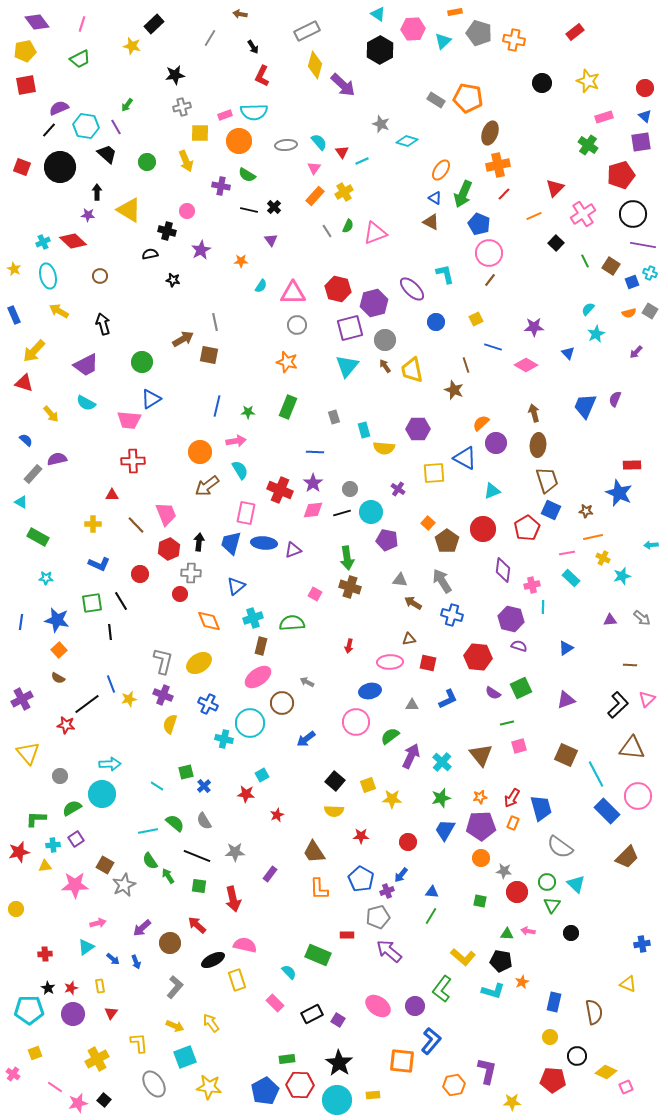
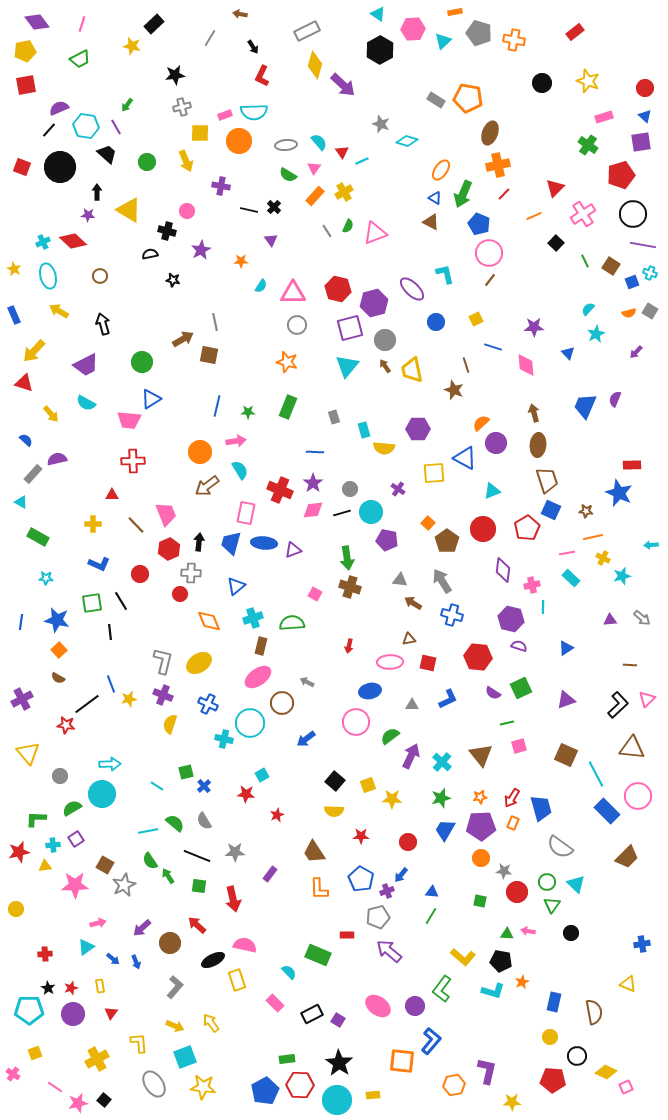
green semicircle at (247, 175): moved 41 px right
pink diamond at (526, 365): rotated 55 degrees clockwise
yellow star at (209, 1087): moved 6 px left
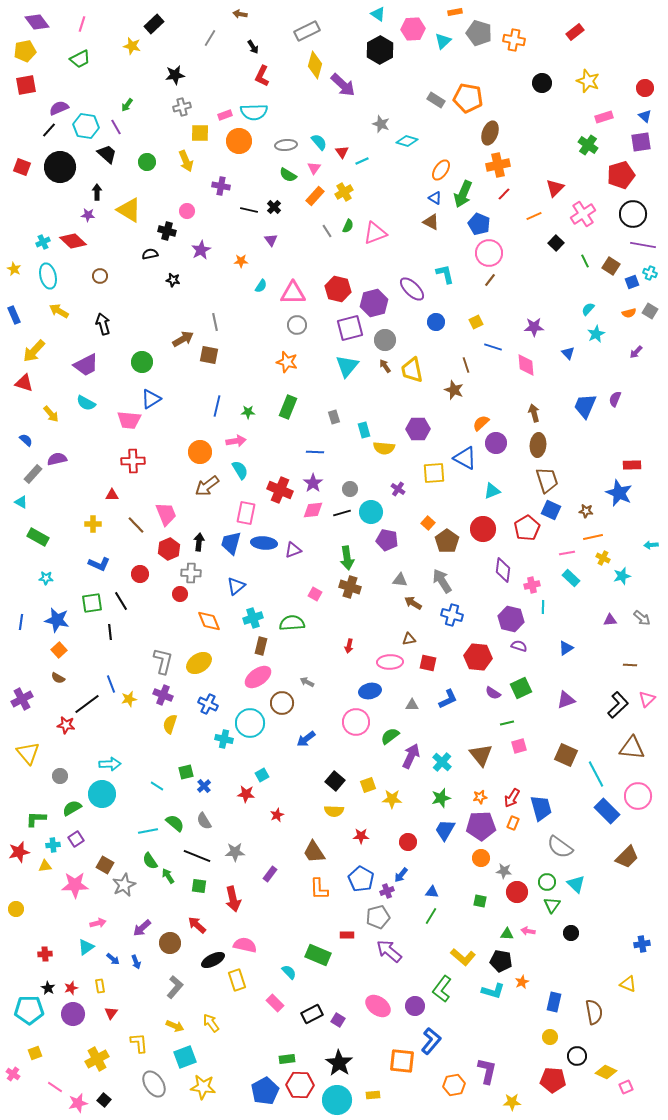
yellow square at (476, 319): moved 3 px down
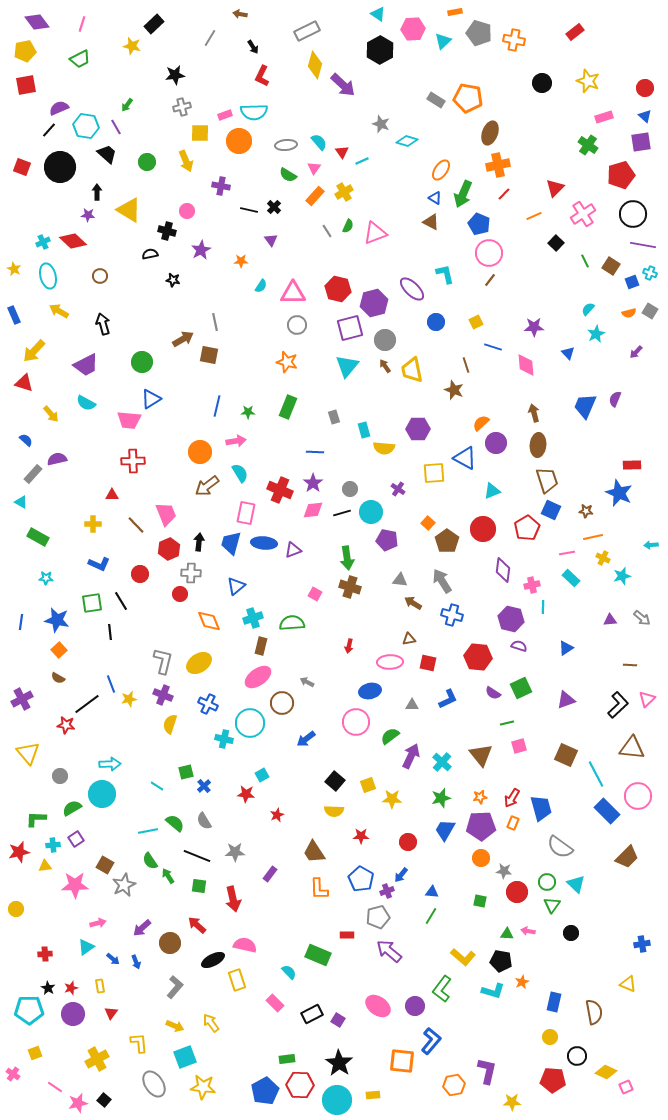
cyan semicircle at (240, 470): moved 3 px down
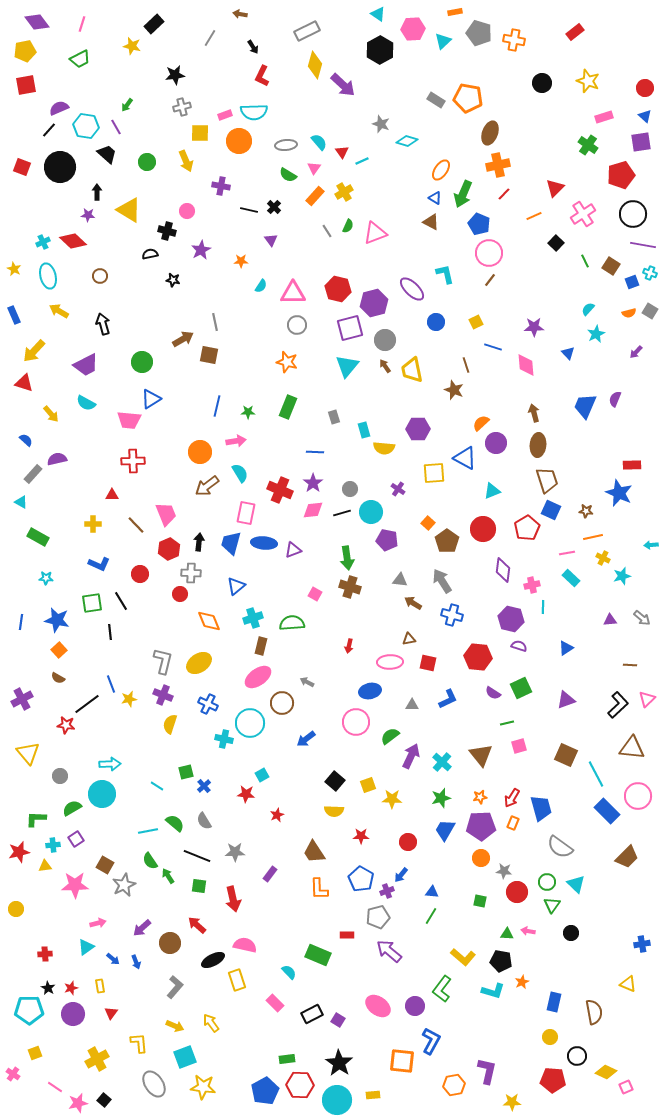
blue L-shape at (431, 1041): rotated 12 degrees counterclockwise
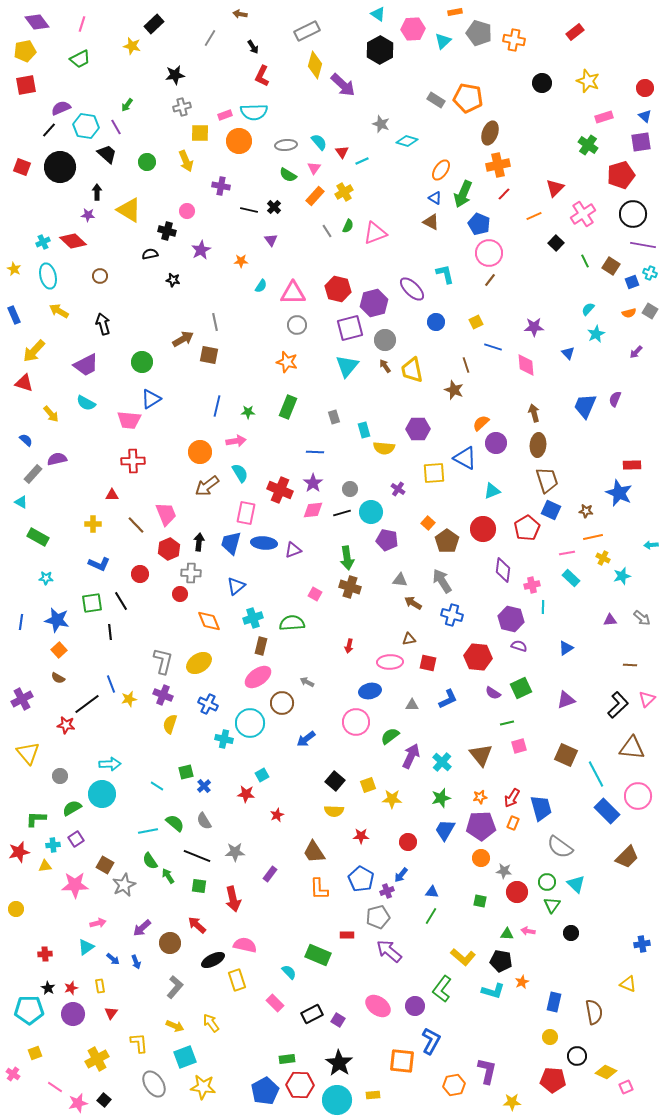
purple semicircle at (59, 108): moved 2 px right
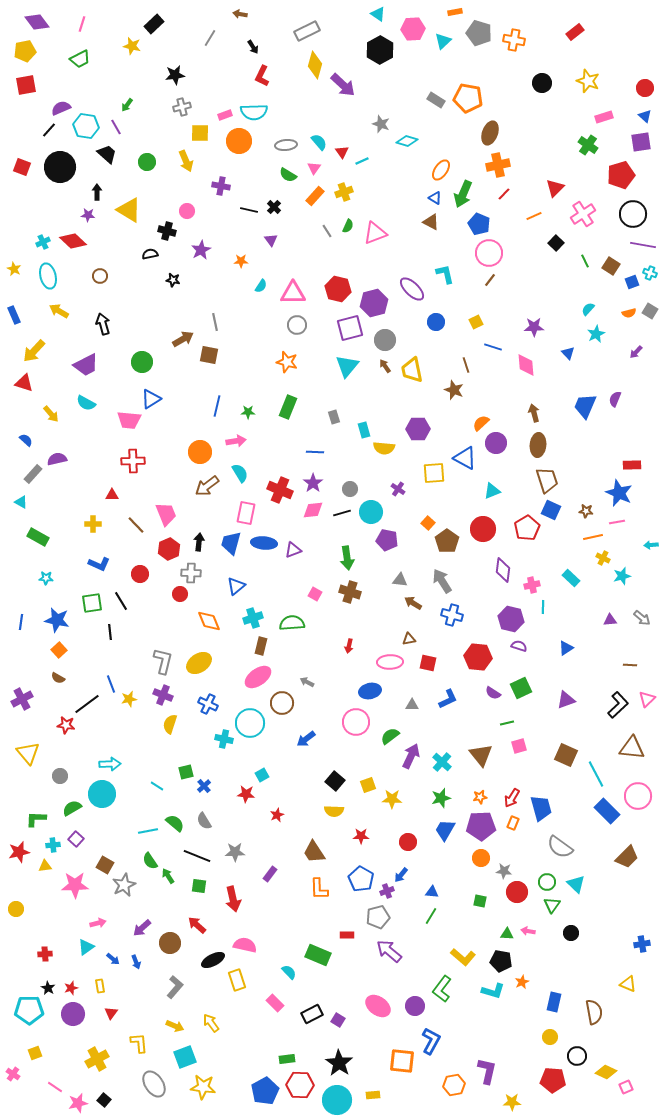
yellow cross at (344, 192): rotated 12 degrees clockwise
pink line at (567, 553): moved 50 px right, 31 px up
brown cross at (350, 587): moved 5 px down
purple square at (76, 839): rotated 14 degrees counterclockwise
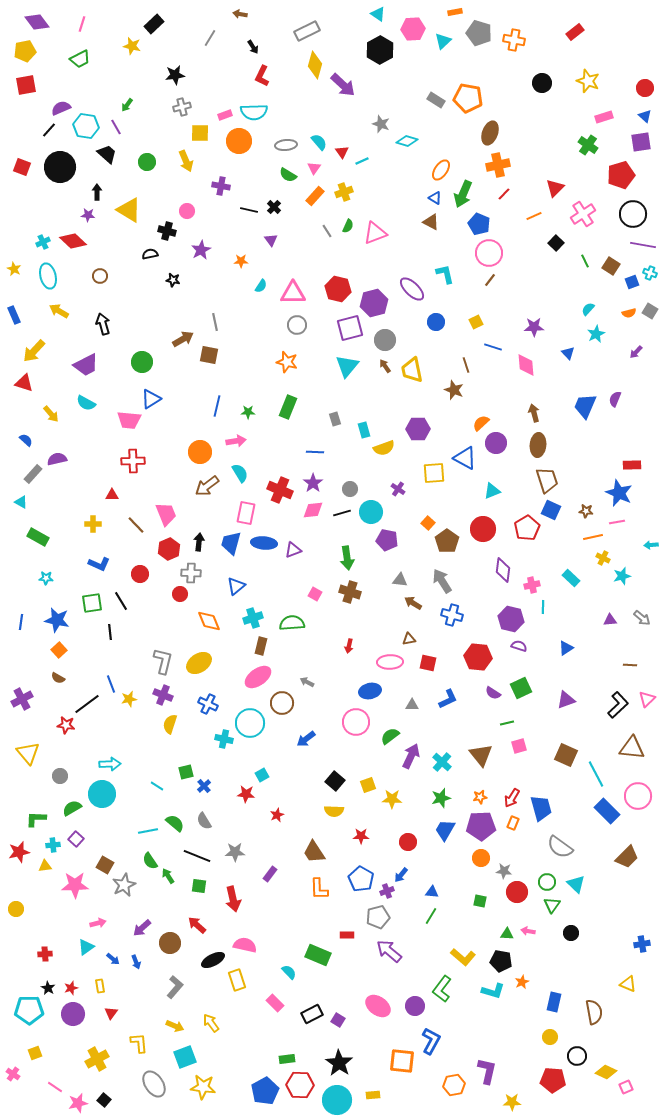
gray rectangle at (334, 417): moved 1 px right, 2 px down
yellow semicircle at (384, 448): rotated 25 degrees counterclockwise
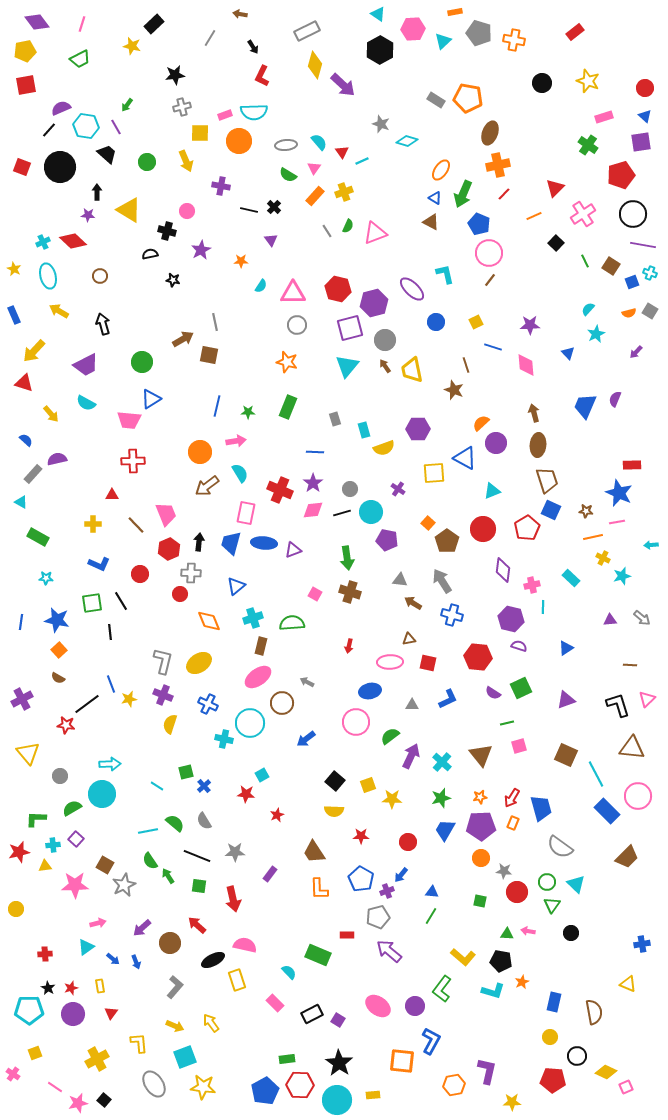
purple star at (534, 327): moved 4 px left, 2 px up
black L-shape at (618, 705): rotated 64 degrees counterclockwise
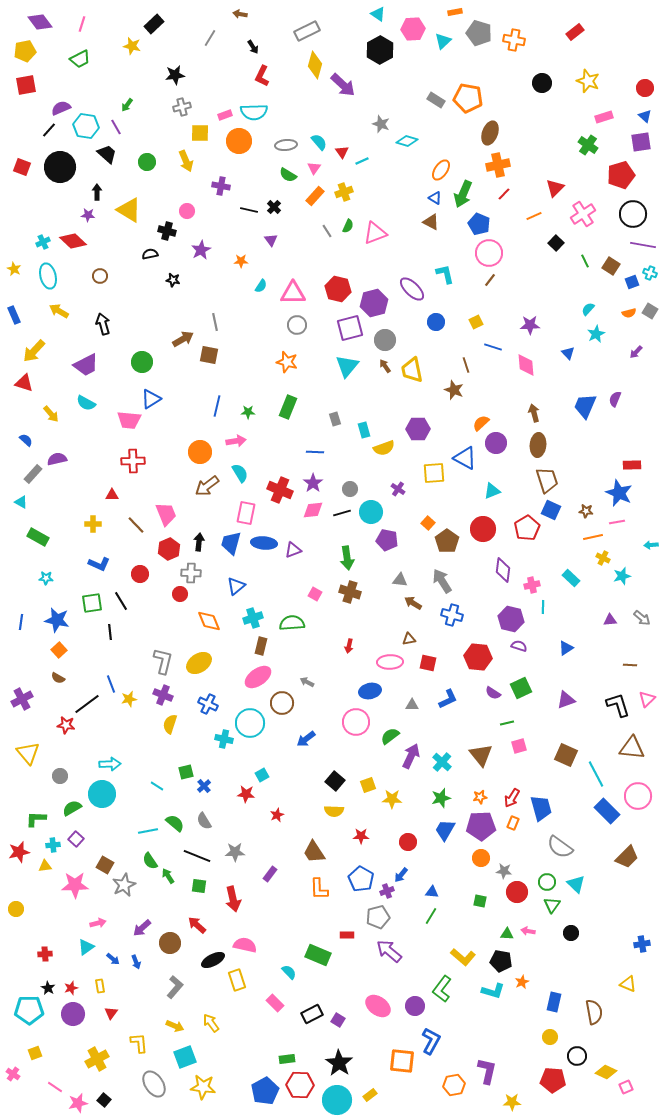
purple diamond at (37, 22): moved 3 px right
yellow rectangle at (373, 1095): moved 3 px left; rotated 32 degrees counterclockwise
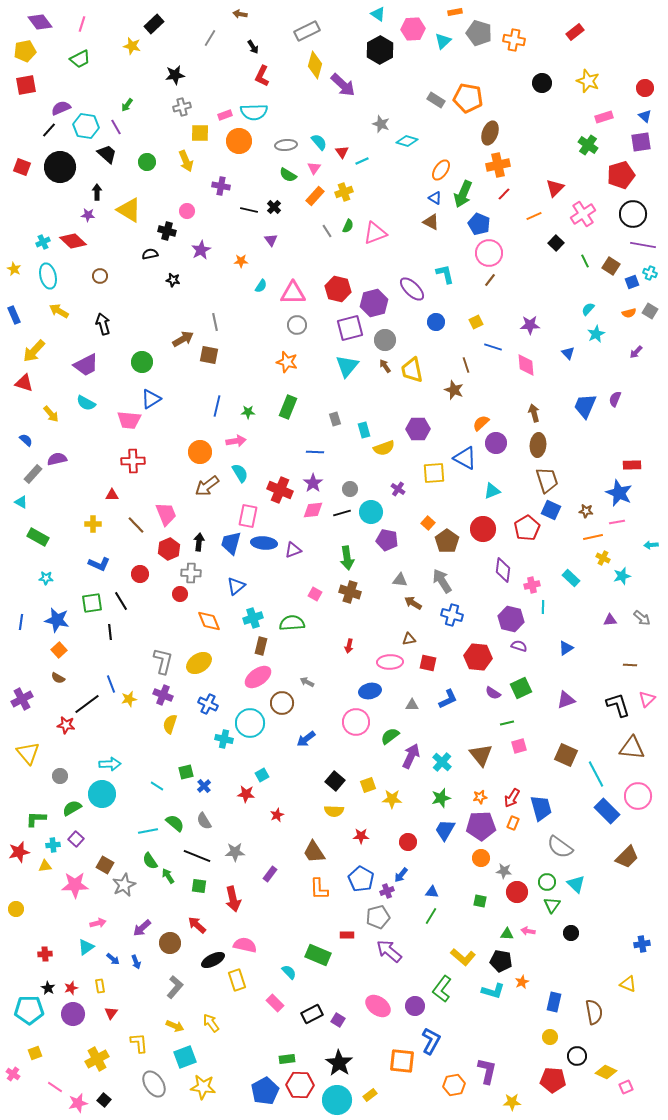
pink rectangle at (246, 513): moved 2 px right, 3 px down
